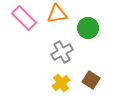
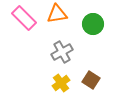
green circle: moved 5 px right, 4 px up
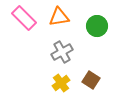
orange triangle: moved 2 px right, 3 px down
green circle: moved 4 px right, 2 px down
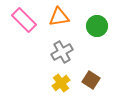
pink rectangle: moved 2 px down
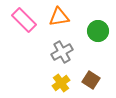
green circle: moved 1 px right, 5 px down
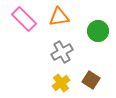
pink rectangle: moved 1 px up
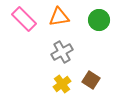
green circle: moved 1 px right, 11 px up
yellow cross: moved 1 px right, 1 px down
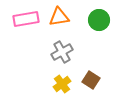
pink rectangle: moved 2 px right; rotated 55 degrees counterclockwise
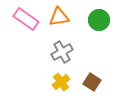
pink rectangle: rotated 45 degrees clockwise
brown square: moved 1 px right, 2 px down
yellow cross: moved 1 px left, 2 px up
